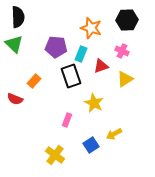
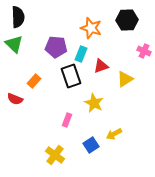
pink cross: moved 22 px right
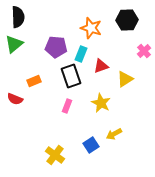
green triangle: rotated 36 degrees clockwise
pink cross: rotated 24 degrees clockwise
orange rectangle: rotated 24 degrees clockwise
yellow star: moved 7 px right
pink rectangle: moved 14 px up
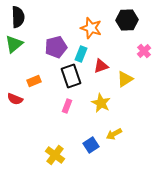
purple pentagon: rotated 20 degrees counterclockwise
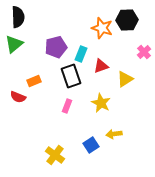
orange star: moved 11 px right
pink cross: moved 1 px down
red semicircle: moved 3 px right, 2 px up
yellow arrow: rotated 21 degrees clockwise
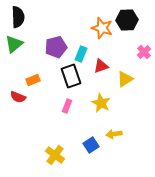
orange rectangle: moved 1 px left, 1 px up
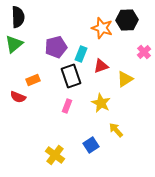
yellow arrow: moved 2 px right, 4 px up; rotated 56 degrees clockwise
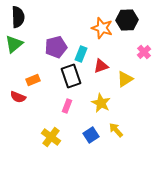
blue square: moved 10 px up
yellow cross: moved 4 px left, 18 px up
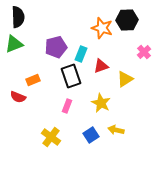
green triangle: rotated 18 degrees clockwise
yellow arrow: rotated 35 degrees counterclockwise
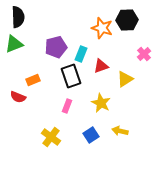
pink cross: moved 2 px down
yellow arrow: moved 4 px right, 1 px down
